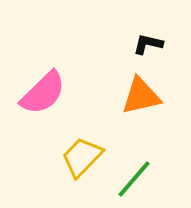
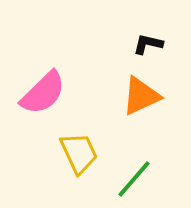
orange triangle: rotated 12 degrees counterclockwise
yellow trapezoid: moved 3 px left, 4 px up; rotated 111 degrees clockwise
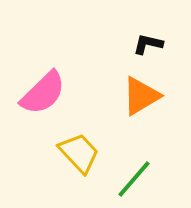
orange triangle: rotated 6 degrees counterclockwise
yellow trapezoid: rotated 18 degrees counterclockwise
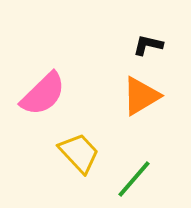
black L-shape: moved 1 px down
pink semicircle: moved 1 px down
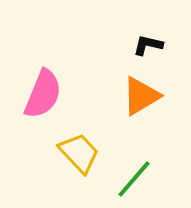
pink semicircle: rotated 24 degrees counterclockwise
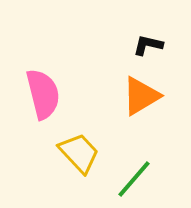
pink semicircle: rotated 36 degrees counterclockwise
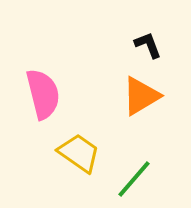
black L-shape: rotated 56 degrees clockwise
yellow trapezoid: rotated 12 degrees counterclockwise
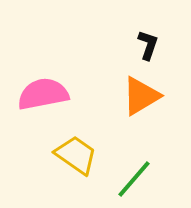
black L-shape: rotated 40 degrees clockwise
pink semicircle: rotated 87 degrees counterclockwise
yellow trapezoid: moved 3 px left, 2 px down
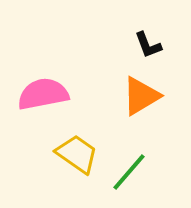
black L-shape: rotated 140 degrees clockwise
yellow trapezoid: moved 1 px right, 1 px up
green line: moved 5 px left, 7 px up
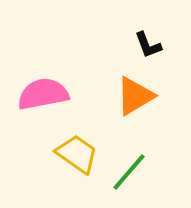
orange triangle: moved 6 px left
